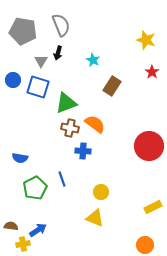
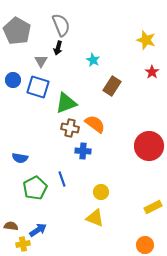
gray pentagon: moved 6 px left; rotated 20 degrees clockwise
black arrow: moved 5 px up
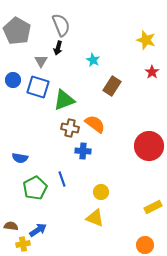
green triangle: moved 2 px left, 3 px up
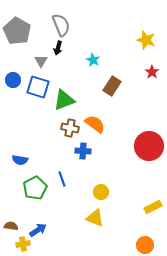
blue semicircle: moved 2 px down
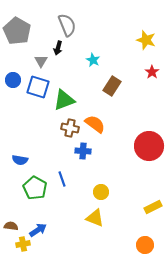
gray semicircle: moved 6 px right
green pentagon: rotated 15 degrees counterclockwise
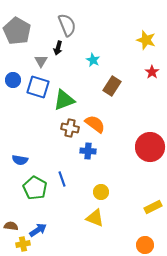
red circle: moved 1 px right, 1 px down
blue cross: moved 5 px right
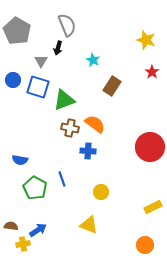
yellow triangle: moved 6 px left, 7 px down
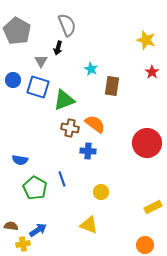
cyan star: moved 2 px left, 9 px down
brown rectangle: rotated 24 degrees counterclockwise
red circle: moved 3 px left, 4 px up
